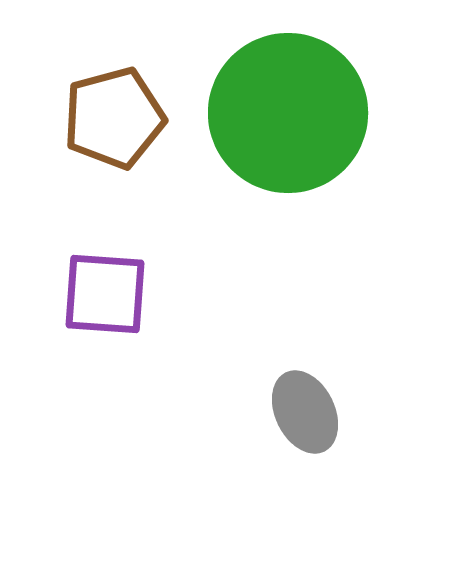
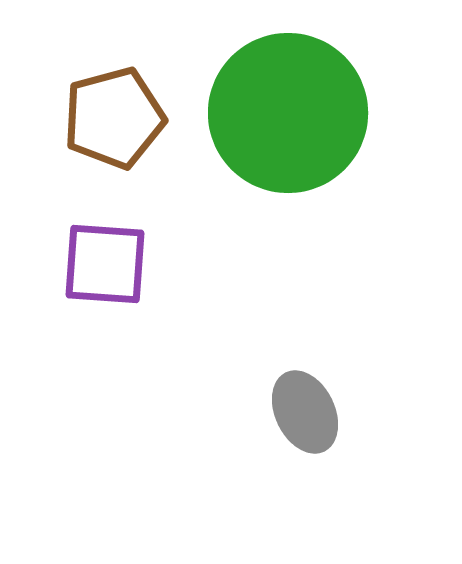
purple square: moved 30 px up
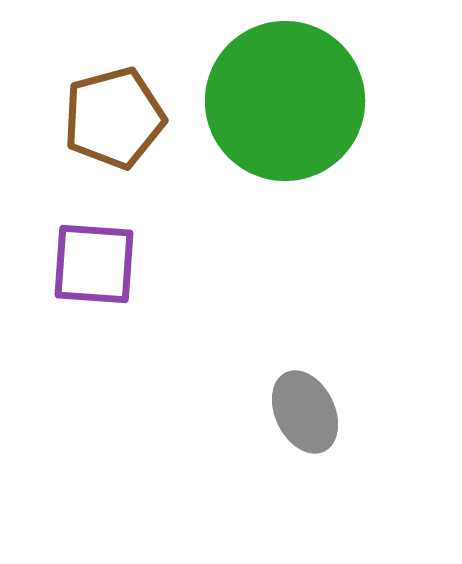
green circle: moved 3 px left, 12 px up
purple square: moved 11 px left
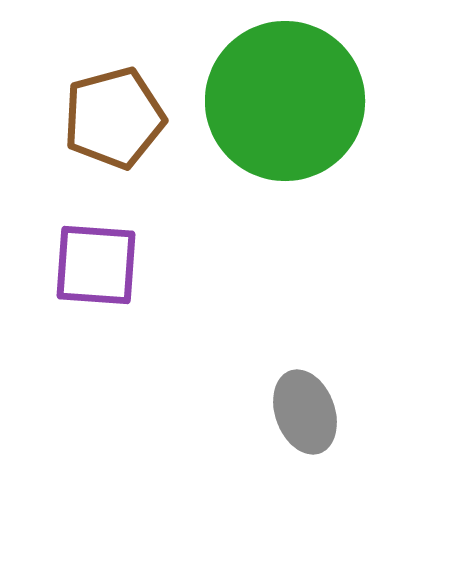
purple square: moved 2 px right, 1 px down
gray ellipse: rotated 6 degrees clockwise
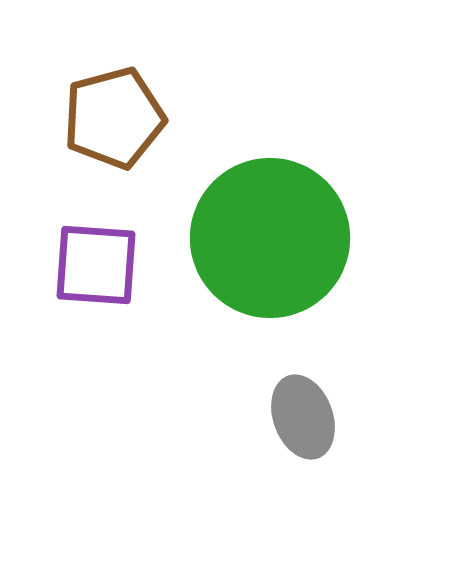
green circle: moved 15 px left, 137 px down
gray ellipse: moved 2 px left, 5 px down
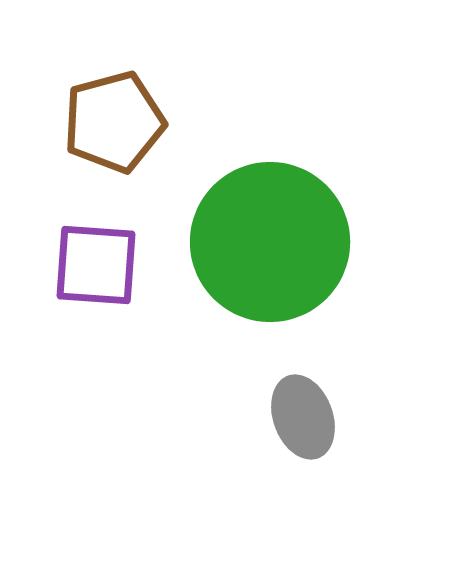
brown pentagon: moved 4 px down
green circle: moved 4 px down
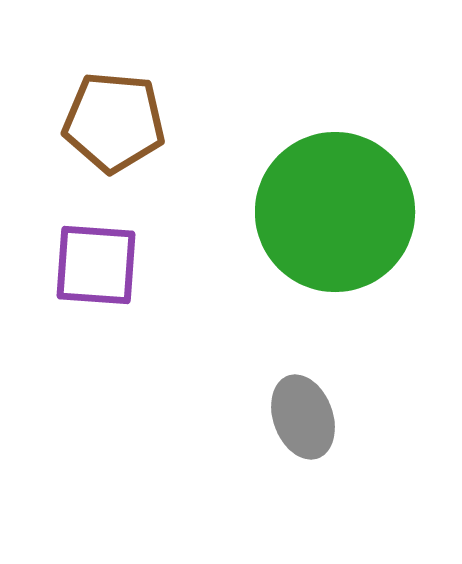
brown pentagon: rotated 20 degrees clockwise
green circle: moved 65 px right, 30 px up
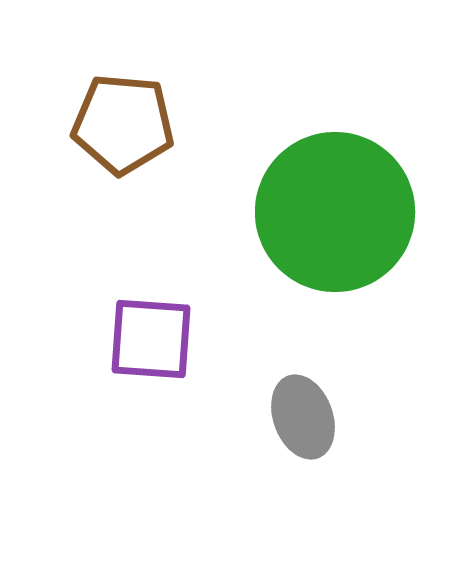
brown pentagon: moved 9 px right, 2 px down
purple square: moved 55 px right, 74 px down
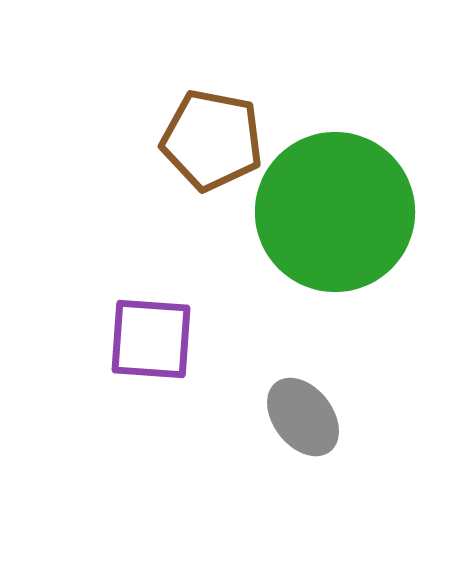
brown pentagon: moved 89 px right, 16 px down; rotated 6 degrees clockwise
gray ellipse: rotated 18 degrees counterclockwise
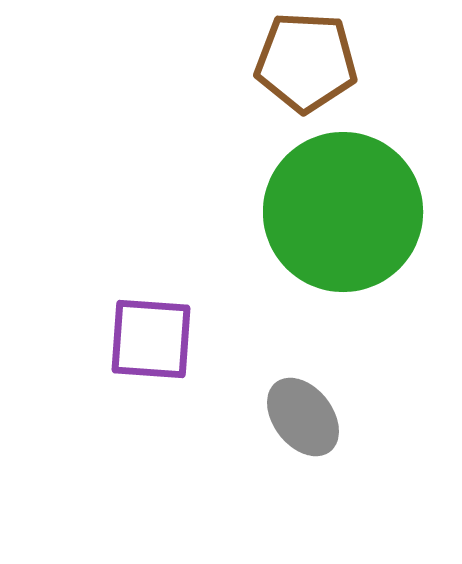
brown pentagon: moved 94 px right, 78 px up; rotated 8 degrees counterclockwise
green circle: moved 8 px right
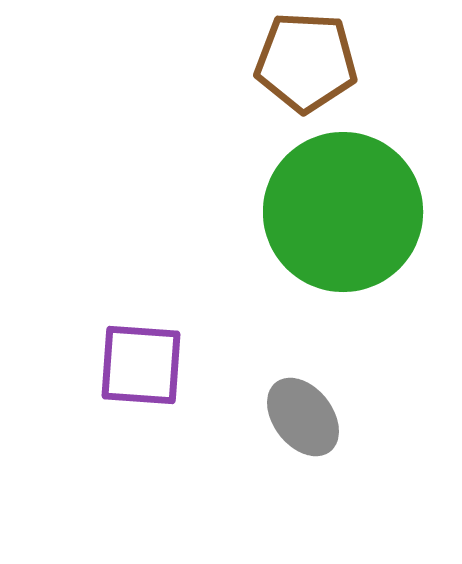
purple square: moved 10 px left, 26 px down
